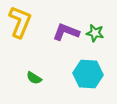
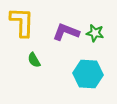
yellow L-shape: moved 2 px right; rotated 20 degrees counterclockwise
green semicircle: moved 18 px up; rotated 28 degrees clockwise
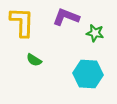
purple L-shape: moved 15 px up
green semicircle: rotated 28 degrees counterclockwise
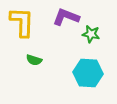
green star: moved 4 px left, 1 px down
green semicircle: rotated 14 degrees counterclockwise
cyan hexagon: moved 1 px up
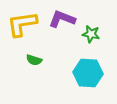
purple L-shape: moved 4 px left, 2 px down
yellow L-shape: moved 2 px down; rotated 100 degrees counterclockwise
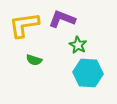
yellow L-shape: moved 2 px right, 1 px down
green star: moved 13 px left, 11 px down; rotated 18 degrees clockwise
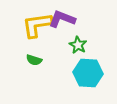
yellow L-shape: moved 13 px right
